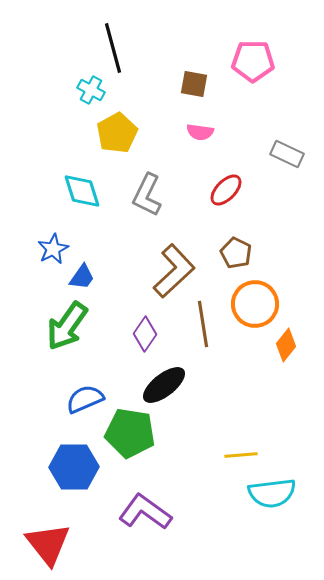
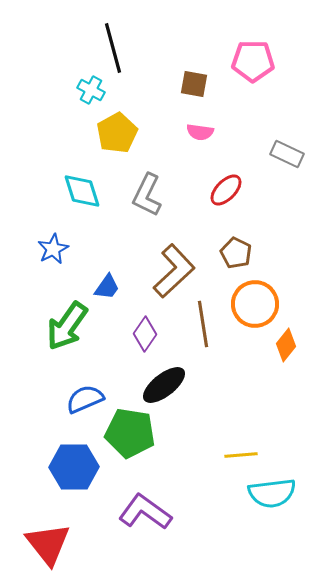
blue trapezoid: moved 25 px right, 10 px down
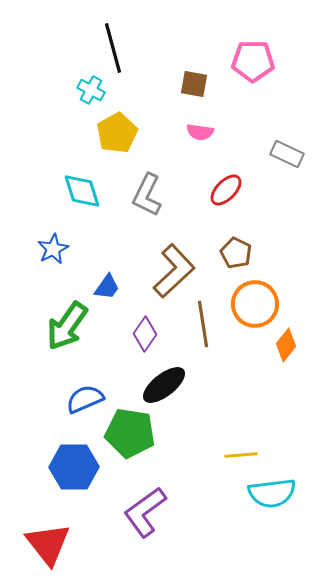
purple L-shape: rotated 72 degrees counterclockwise
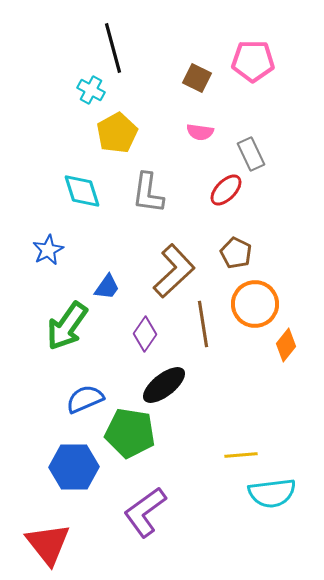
brown square: moved 3 px right, 6 px up; rotated 16 degrees clockwise
gray rectangle: moved 36 px left; rotated 40 degrees clockwise
gray L-shape: moved 1 px right, 2 px up; rotated 18 degrees counterclockwise
blue star: moved 5 px left, 1 px down
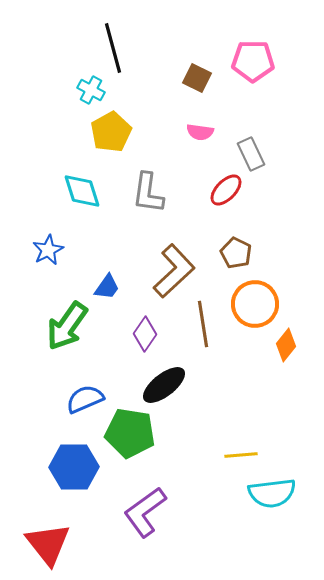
yellow pentagon: moved 6 px left, 1 px up
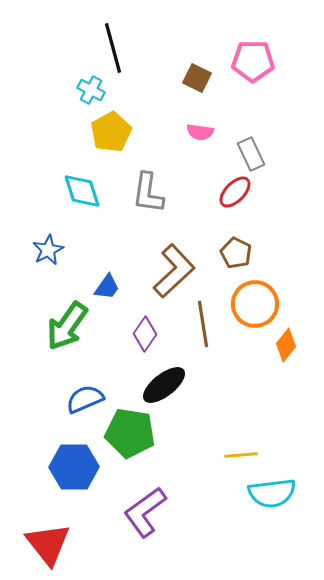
red ellipse: moved 9 px right, 2 px down
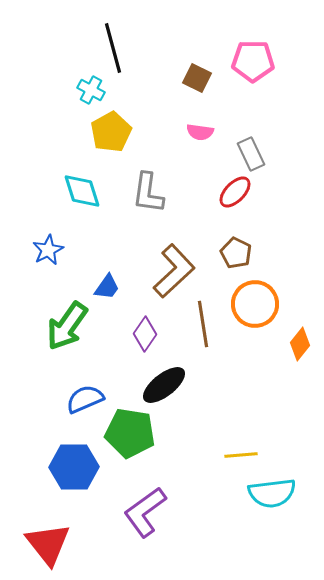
orange diamond: moved 14 px right, 1 px up
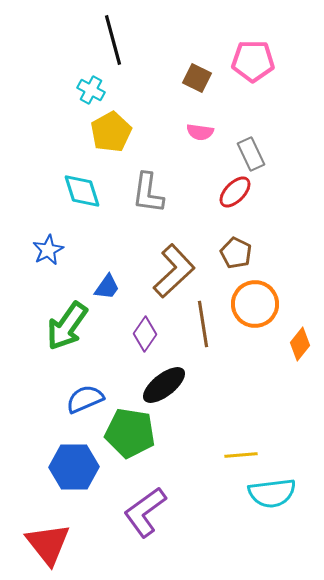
black line: moved 8 px up
